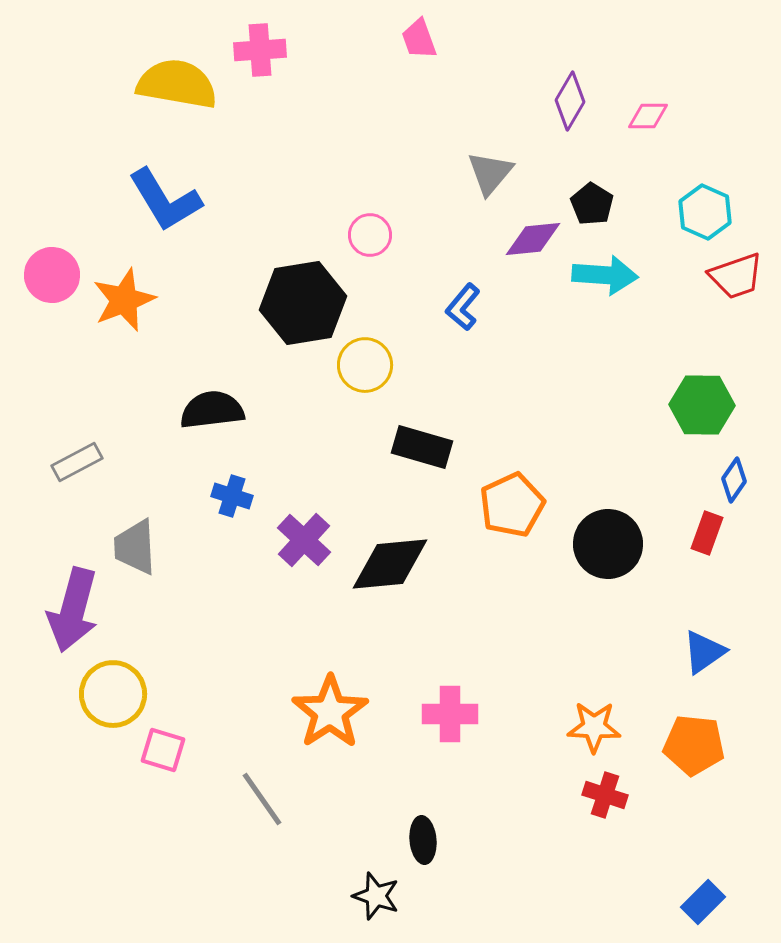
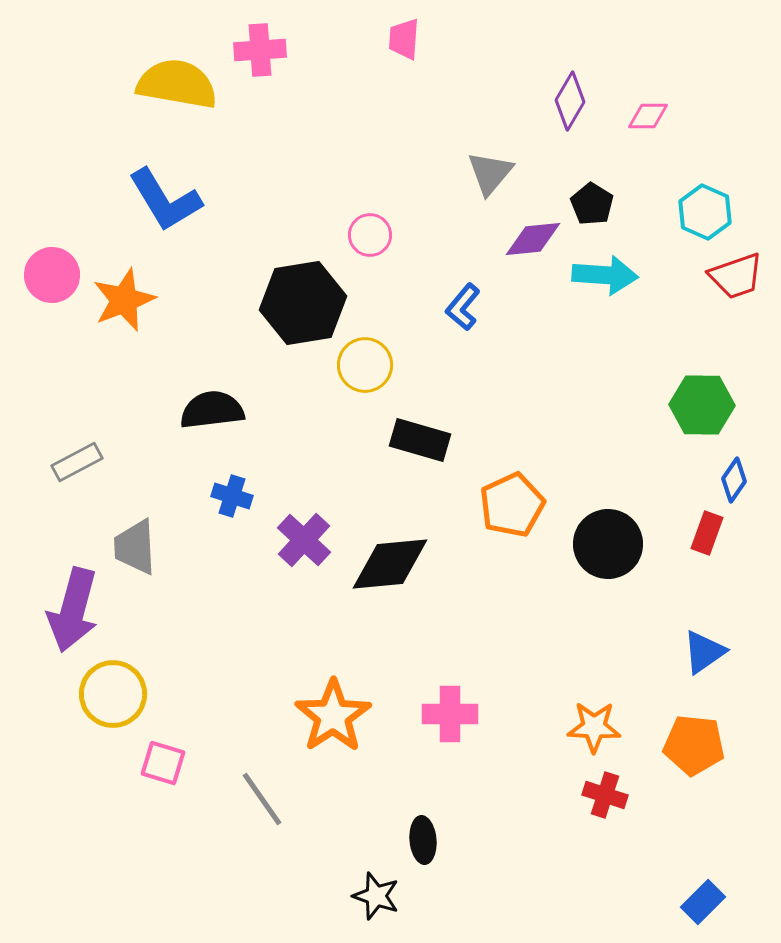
pink trapezoid at (419, 39): moved 15 px left; rotated 24 degrees clockwise
black rectangle at (422, 447): moved 2 px left, 7 px up
orange star at (330, 712): moved 3 px right, 4 px down
pink square at (163, 750): moved 13 px down
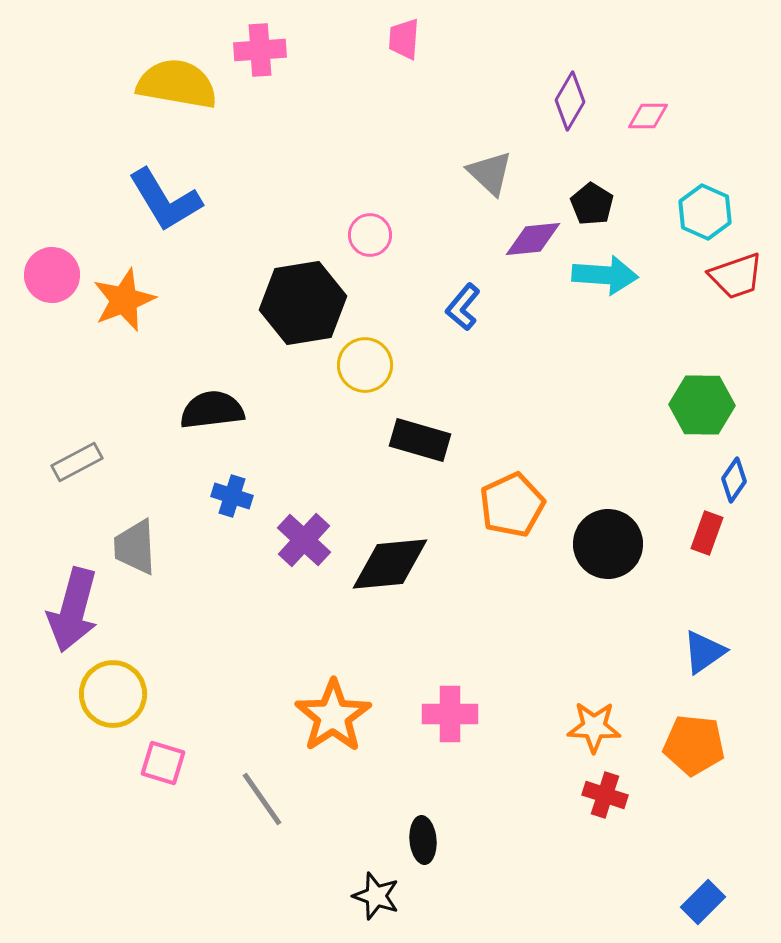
gray triangle at (490, 173): rotated 27 degrees counterclockwise
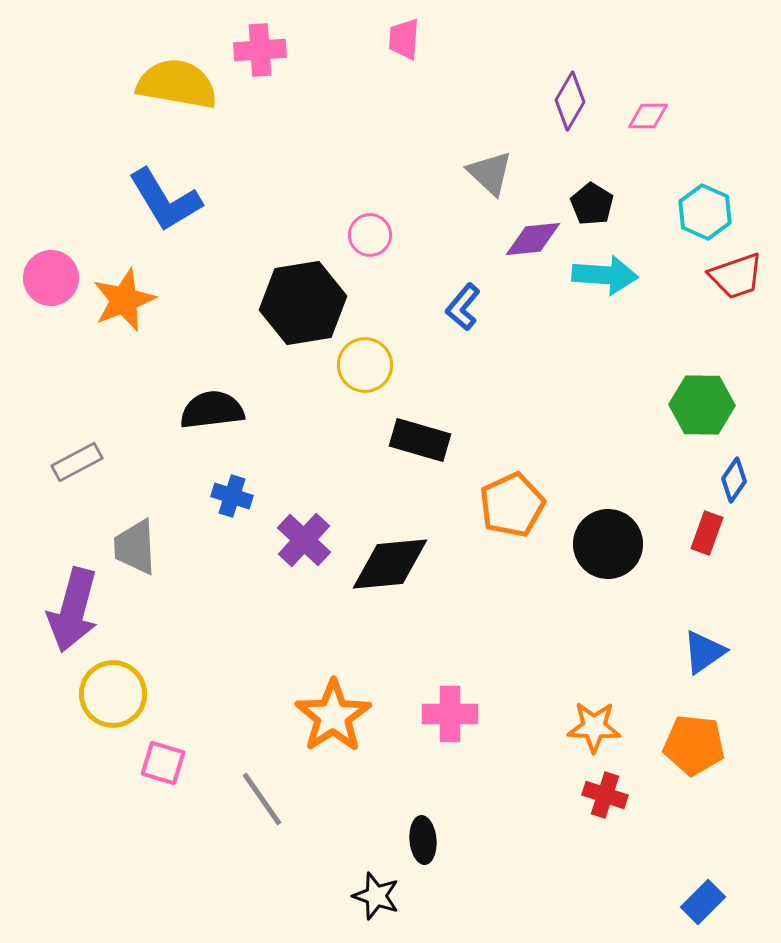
pink circle at (52, 275): moved 1 px left, 3 px down
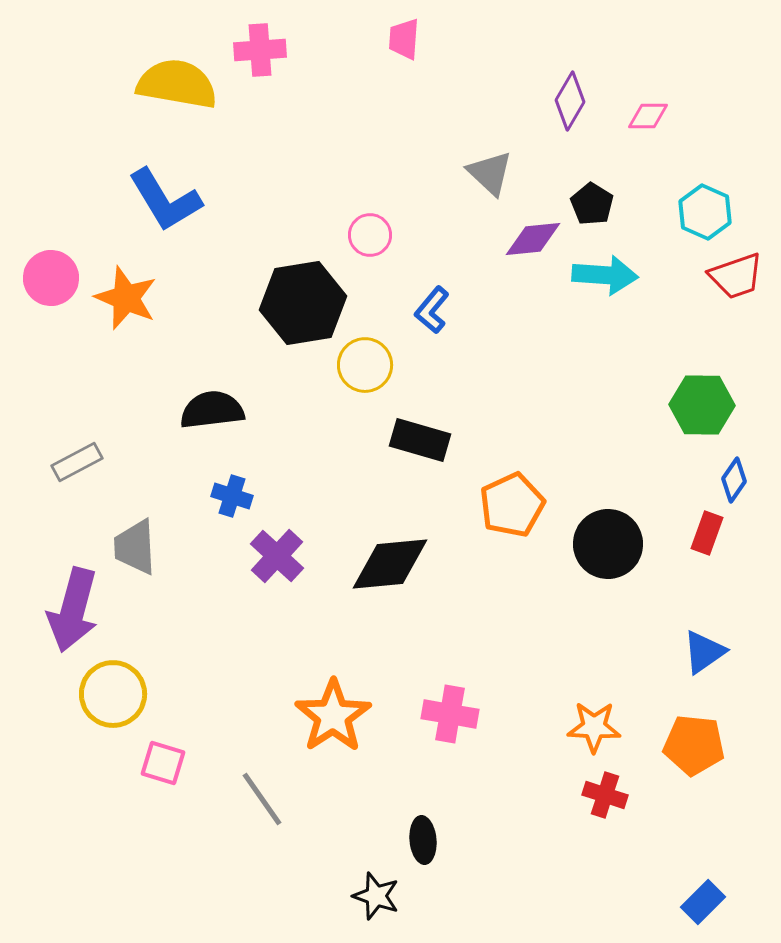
orange star at (124, 300): moved 2 px right, 2 px up; rotated 28 degrees counterclockwise
blue L-shape at (463, 307): moved 31 px left, 3 px down
purple cross at (304, 540): moved 27 px left, 16 px down
pink cross at (450, 714): rotated 10 degrees clockwise
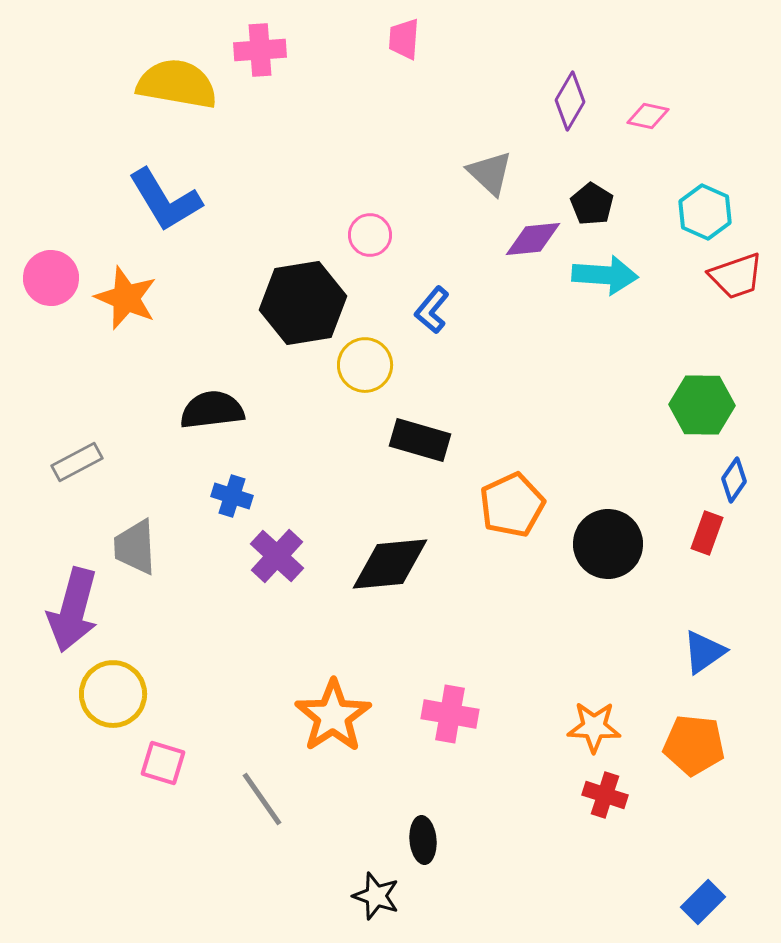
pink diamond at (648, 116): rotated 12 degrees clockwise
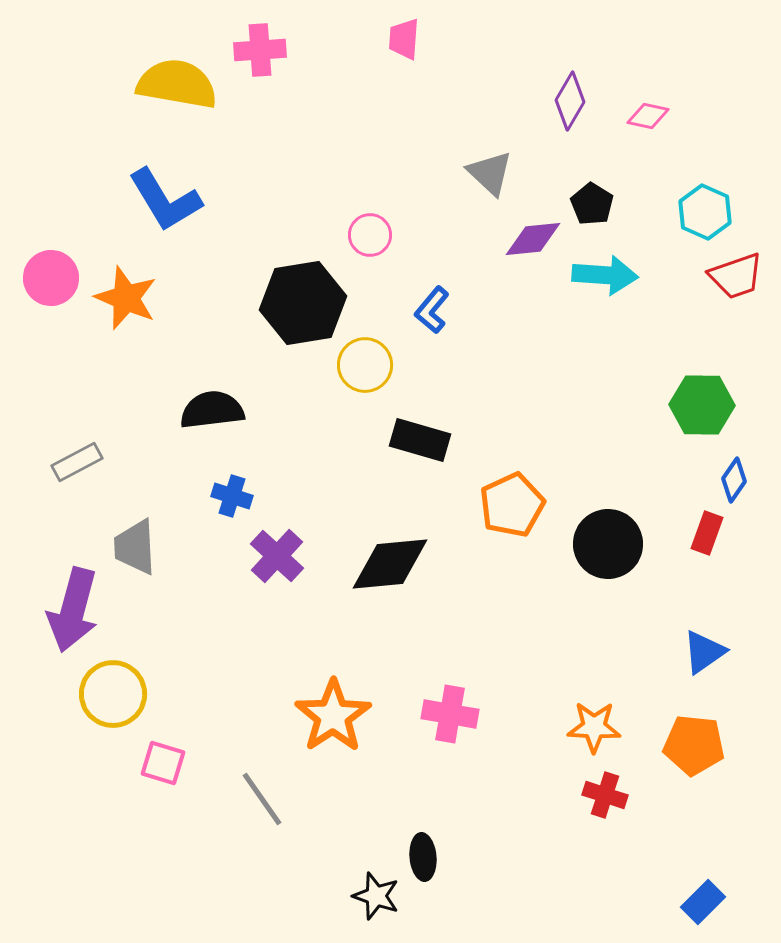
black ellipse at (423, 840): moved 17 px down
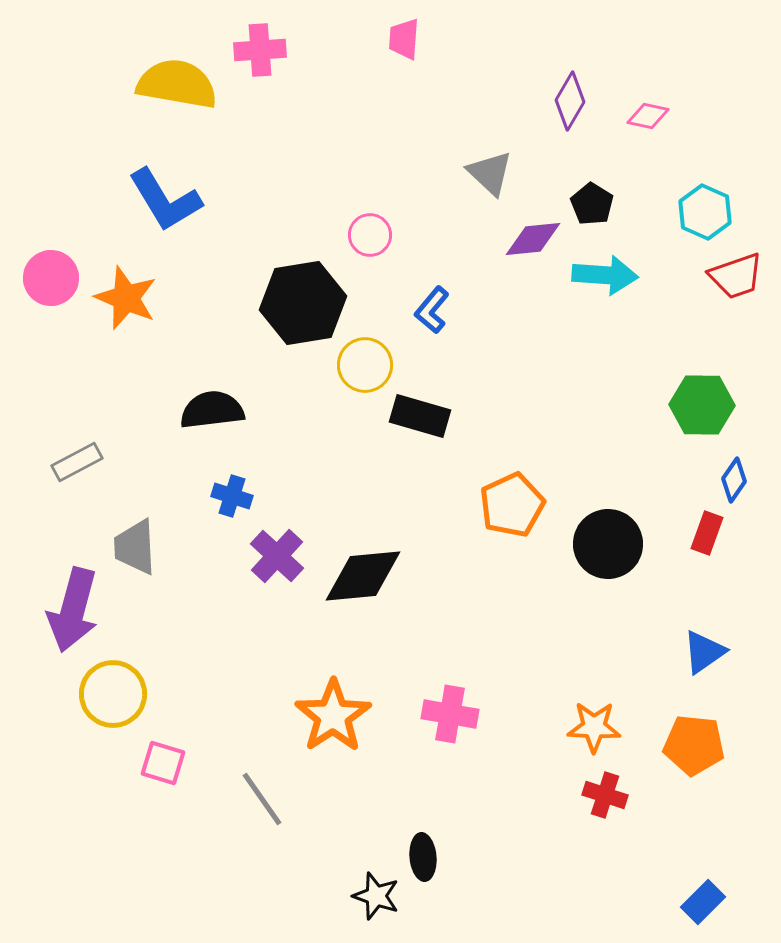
black rectangle at (420, 440): moved 24 px up
black diamond at (390, 564): moved 27 px left, 12 px down
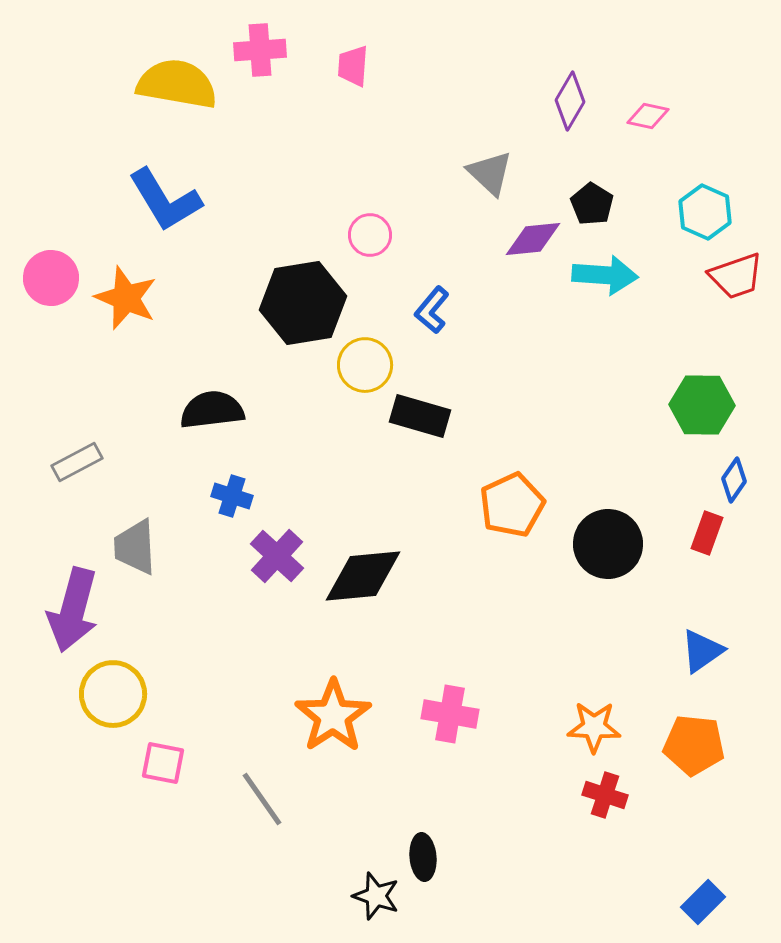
pink trapezoid at (404, 39): moved 51 px left, 27 px down
blue triangle at (704, 652): moved 2 px left, 1 px up
pink square at (163, 763): rotated 6 degrees counterclockwise
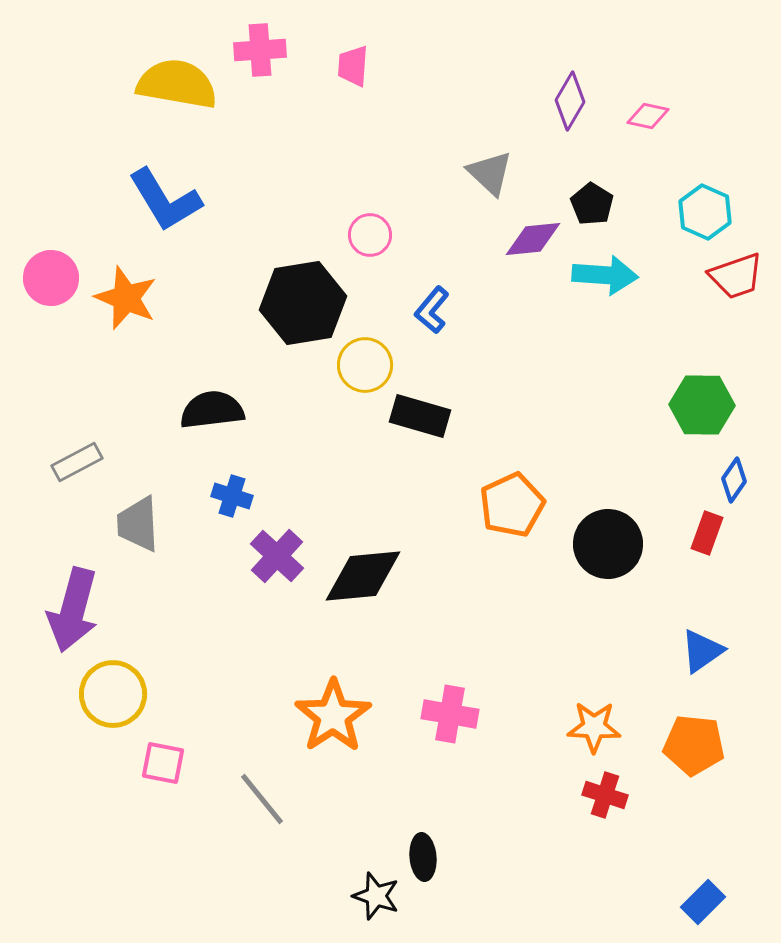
gray trapezoid at (135, 547): moved 3 px right, 23 px up
gray line at (262, 799): rotated 4 degrees counterclockwise
